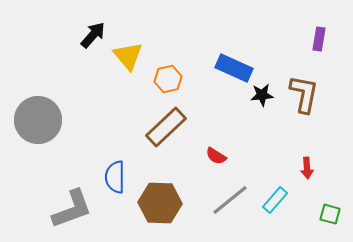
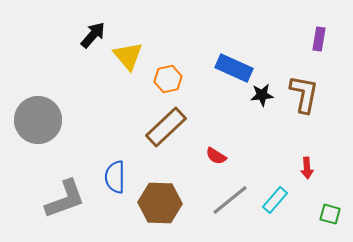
gray L-shape: moved 7 px left, 10 px up
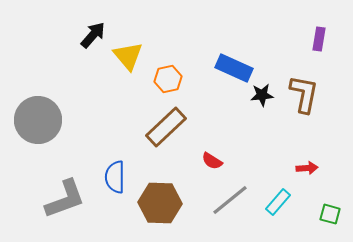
red semicircle: moved 4 px left, 5 px down
red arrow: rotated 90 degrees counterclockwise
cyan rectangle: moved 3 px right, 2 px down
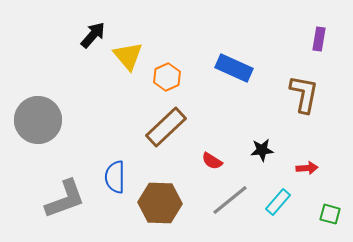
orange hexagon: moved 1 px left, 2 px up; rotated 12 degrees counterclockwise
black star: moved 55 px down
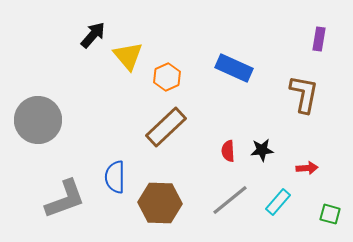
red semicircle: moved 16 px right, 10 px up; rotated 55 degrees clockwise
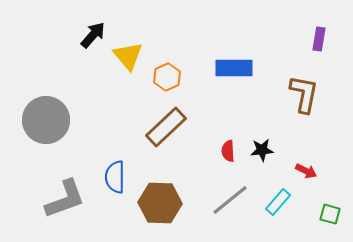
blue rectangle: rotated 24 degrees counterclockwise
gray circle: moved 8 px right
red arrow: moved 1 px left, 3 px down; rotated 30 degrees clockwise
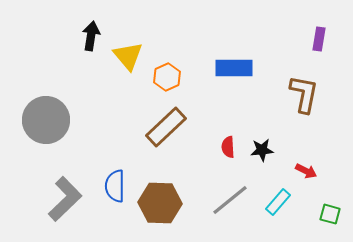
black arrow: moved 2 px left, 1 px down; rotated 32 degrees counterclockwise
red semicircle: moved 4 px up
blue semicircle: moved 9 px down
gray L-shape: rotated 24 degrees counterclockwise
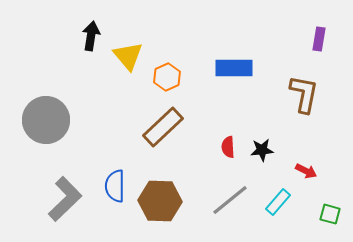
brown rectangle: moved 3 px left
brown hexagon: moved 2 px up
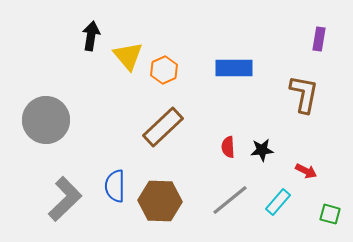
orange hexagon: moved 3 px left, 7 px up
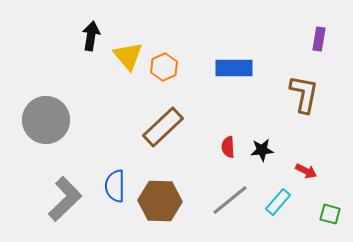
orange hexagon: moved 3 px up
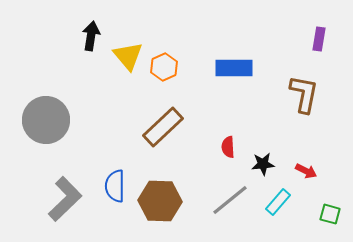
black star: moved 1 px right, 14 px down
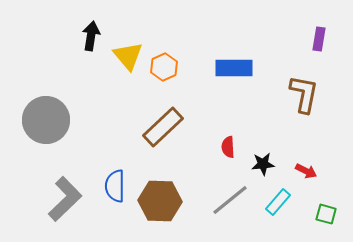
green square: moved 4 px left
